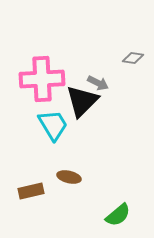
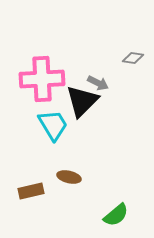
green semicircle: moved 2 px left
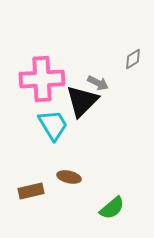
gray diamond: moved 1 px down; rotated 40 degrees counterclockwise
green semicircle: moved 4 px left, 7 px up
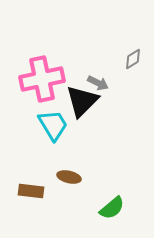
pink cross: rotated 9 degrees counterclockwise
brown rectangle: rotated 20 degrees clockwise
